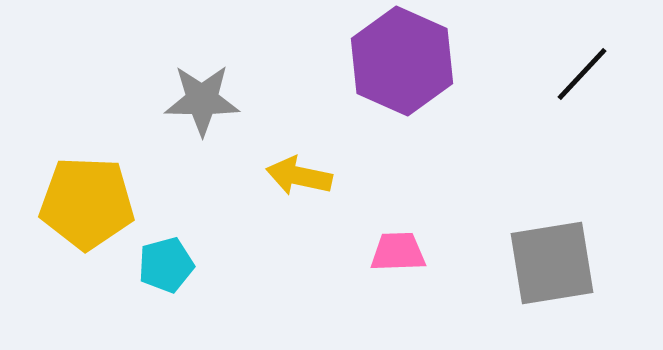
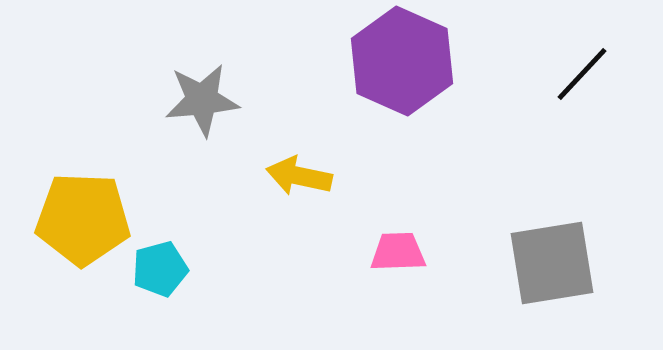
gray star: rotated 6 degrees counterclockwise
yellow pentagon: moved 4 px left, 16 px down
cyan pentagon: moved 6 px left, 4 px down
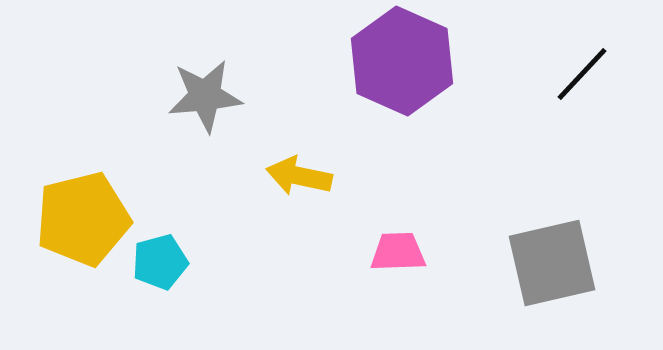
gray star: moved 3 px right, 4 px up
yellow pentagon: rotated 16 degrees counterclockwise
gray square: rotated 4 degrees counterclockwise
cyan pentagon: moved 7 px up
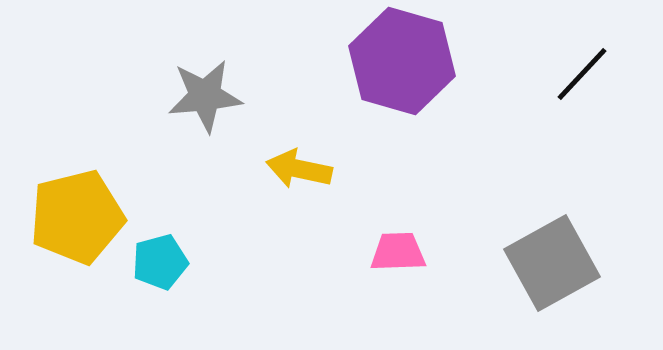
purple hexagon: rotated 8 degrees counterclockwise
yellow arrow: moved 7 px up
yellow pentagon: moved 6 px left, 2 px up
gray square: rotated 16 degrees counterclockwise
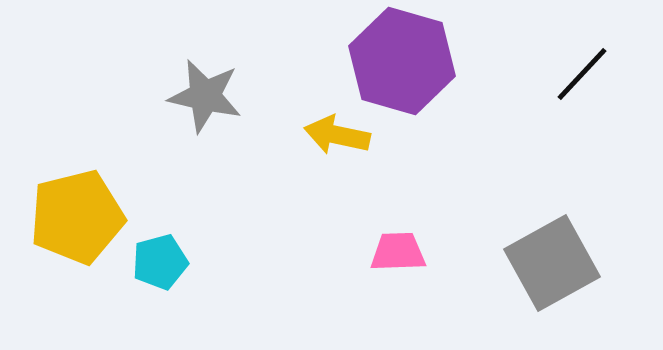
gray star: rotated 18 degrees clockwise
yellow arrow: moved 38 px right, 34 px up
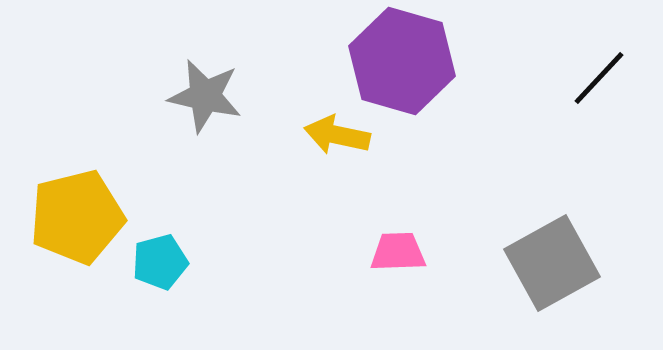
black line: moved 17 px right, 4 px down
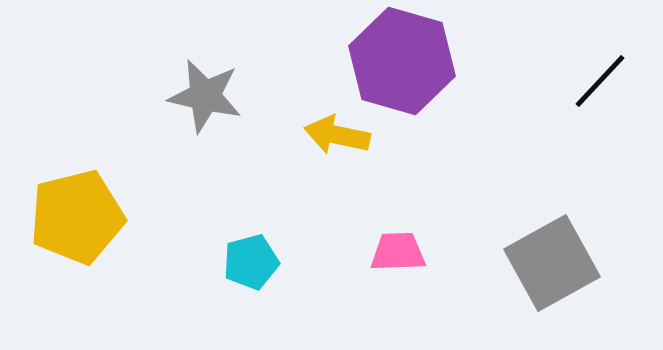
black line: moved 1 px right, 3 px down
cyan pentagon: moved 91 px right
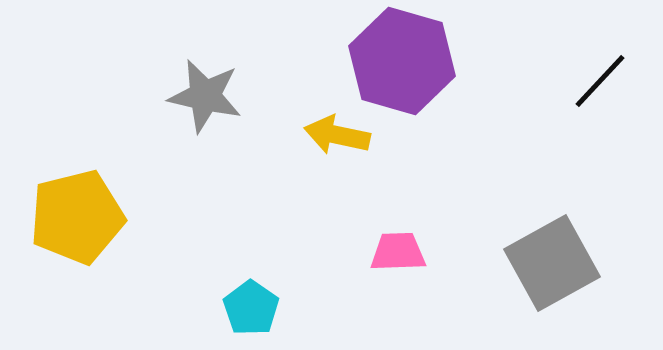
cyan pentagon: moved 46 px down; rotated 22 degrees counterclockwise
